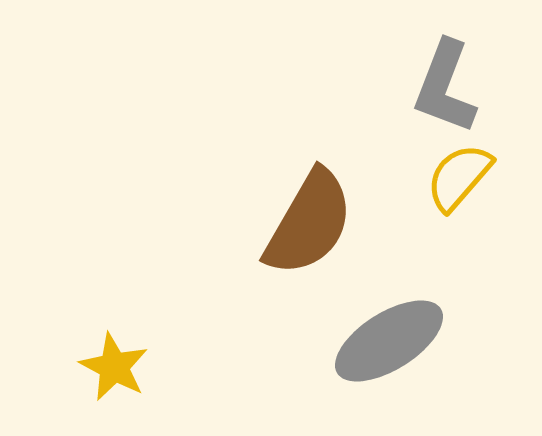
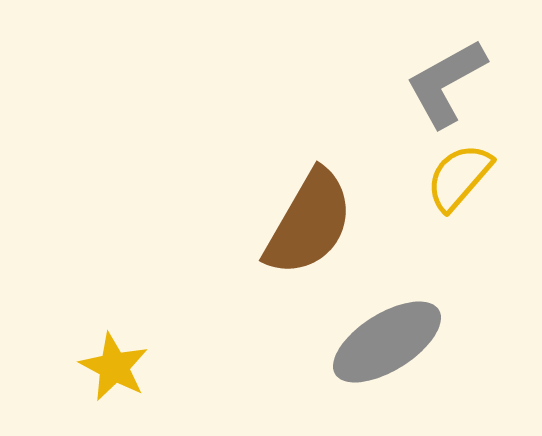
gray L-shape: moved 1 px right, 4 px up; rotated 40 degrees clockwise
gray ellipse: moved 2 px left, 1 px down
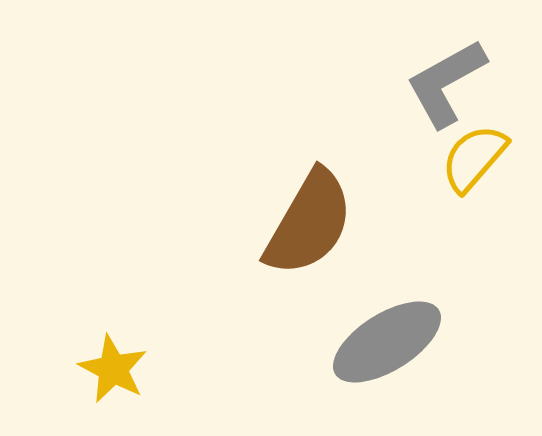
yellow semicircle: moved 15 px right, 19 px up
yellow star: moved 1 px left, 2 px down
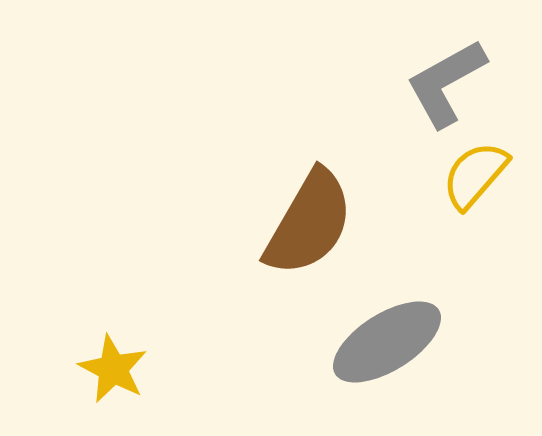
yellow semicircle: moved 1 px right, 17 px down
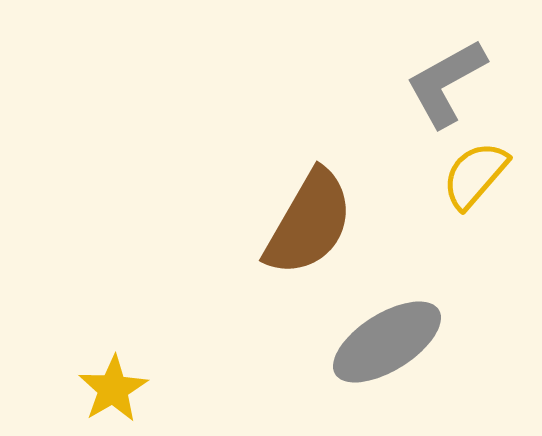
yellow star: moved 20 px down; rotated 14 degrees clockwise
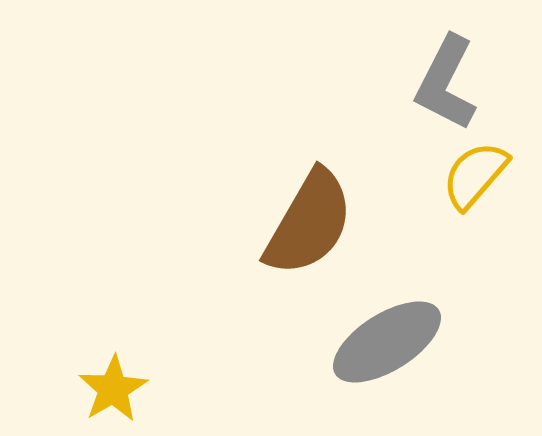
gray L-shape: rotated 34 degrees counterclockwise
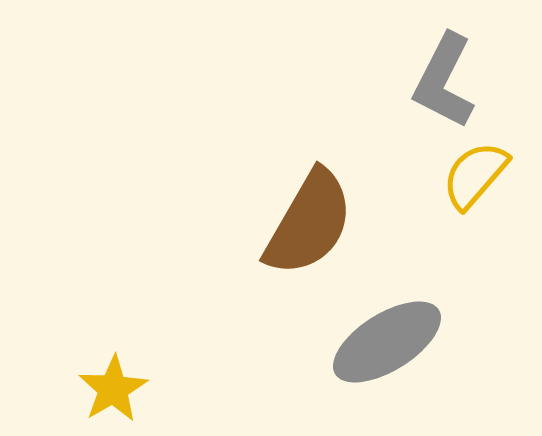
gray L-shape: moved 2 px left, 2 px up
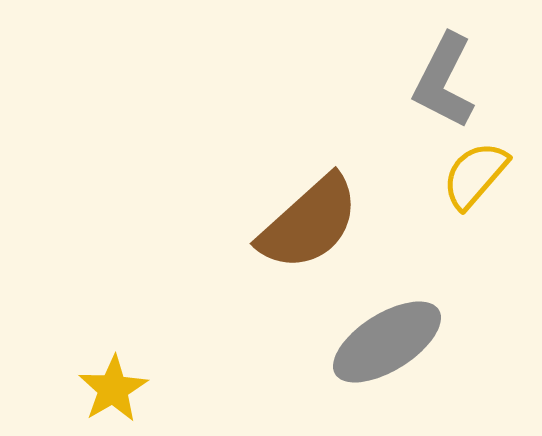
brown semicircle: rotated 18 degrees clockwise
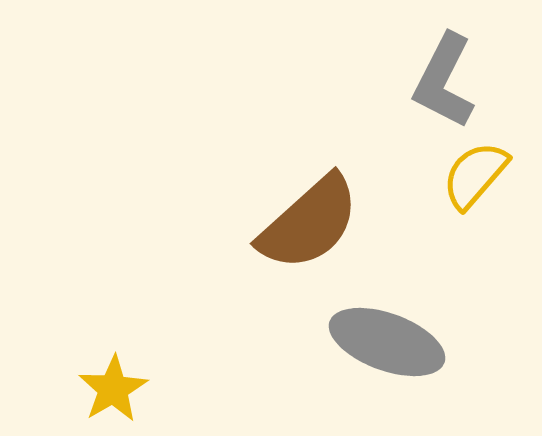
gray ellipse: rotated 52 degrees clockwise
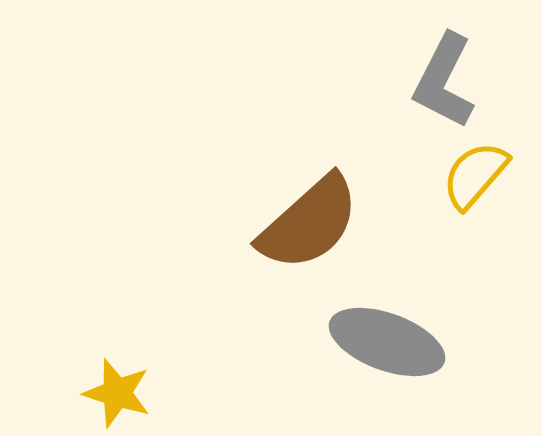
yellow star: moved 4 px right, 4 px down; rotated 24 degrees counterclockwise
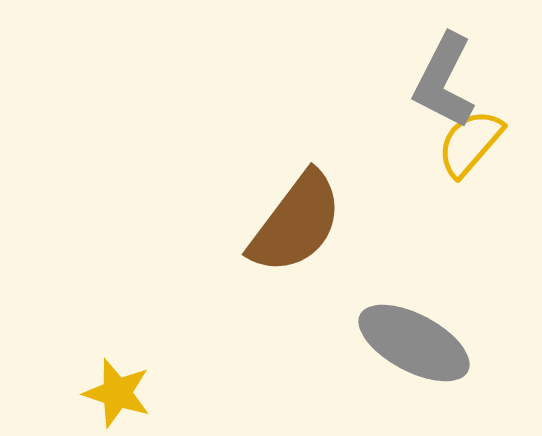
yellow semicircle: moved 5 px left, 32 px up
brown semicircle: moved 13 px left; rotated 11 degrees counterclockwise
gray ellipse: moved 27 px right, 1 px down; rotated 8 degrees clockwise
